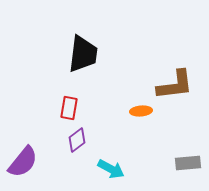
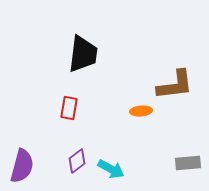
purple diamond: moved 21 px down
purple semicircle: moved 1 px left, 4 px down; rotated 24 degrees counterclockwise
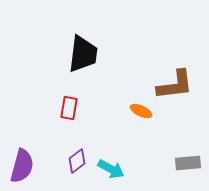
orange ellipse: rotated 30 degrees clockwise
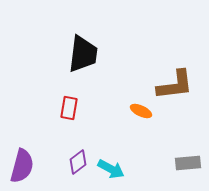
purple diamond: moved 1 px right, 1 px down
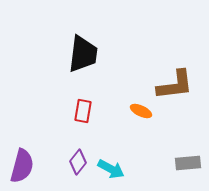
red rectangle: moved 14 px right, 3 px down
purple diamond: rotated 15 degrees counterclockwise
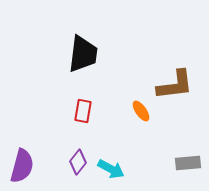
orange ellipse: rotated 30 degrees clockwise
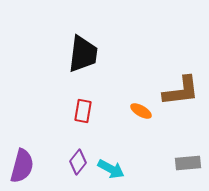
brown L-shape: moved 6 px right, 6 px down
orange ellipse: rotated 25 degrees counterclockwise
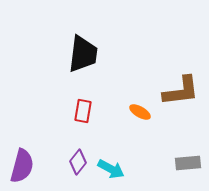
orange ellipse: moved 1 px left, 1 px down
